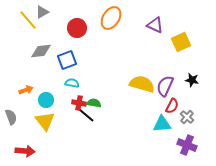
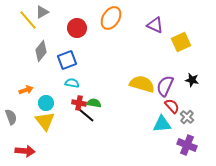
gray diamond: rotated 45 degrees counterclockwise
cyan circle: moved 3 px down
red semicircle: rotated 70 degrees counterclockwise
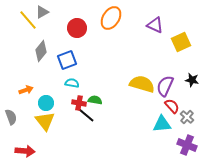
green semicircle: moved 1 px right, 3 px up
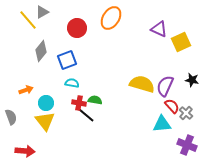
purple triangle: moved 4 px right, 4 px down
gray cross: moved 1 px left, 4 px up
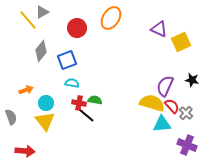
yellow semicircle: moved 10 px right, 19 px down
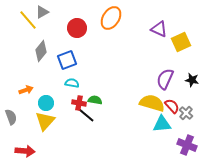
purple semicircle: moved 7 px up
yellow triangle: rotated 20 degrees clockwise
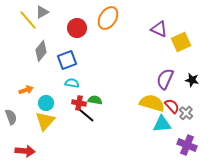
orange ellipse: moved 3 px left
